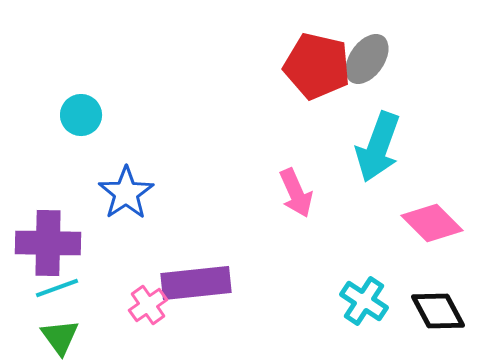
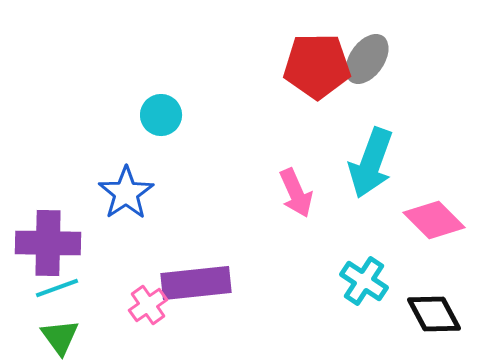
red pentagon: rotated 14 degrees counterclockwise
cyan circle: moved 80 px right
cyan arrow: moved 7 px left, 16 px down
pink diamond: moved 2 px right, 3 px up
cyan cross: moved 20 px up
black diamond: moved 4 px left, 3 px down
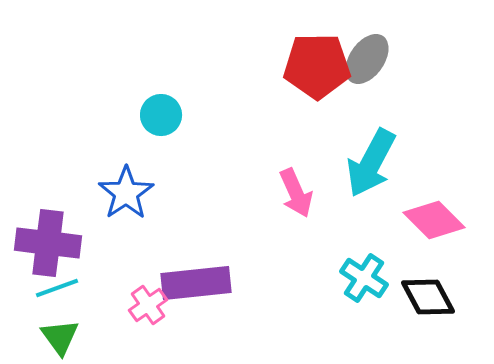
cyan arrow: rotated 8 degrees clockwise
purple cross: rotated 6 degrees clockwise
cyan cross: moved 3 px up
black diamond: moved 6 px left, 17 px up
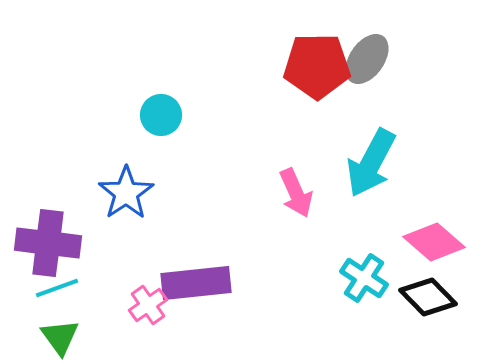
pink diamond: moved 22 px down; rotated 4 degrees counterclockwise
black diamond: rotated 16 degrees counterclockwise
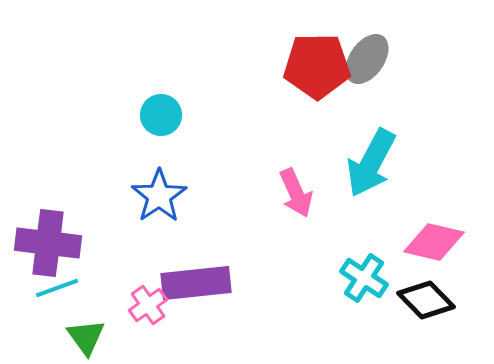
blue star: moved 33 px right, 3 px down
pink diamond: rotated 28 degrees counterclockwise
black diamond: moved 2 px left, 3 px down
green triangle: moved 26 px right
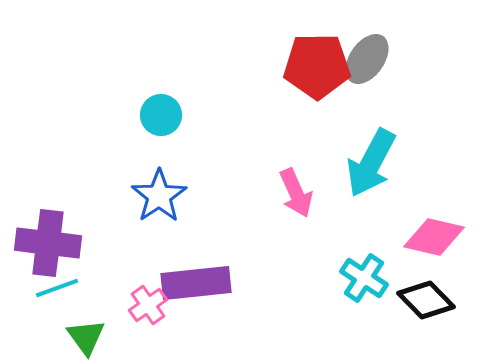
pink diamond: moved 5 px up
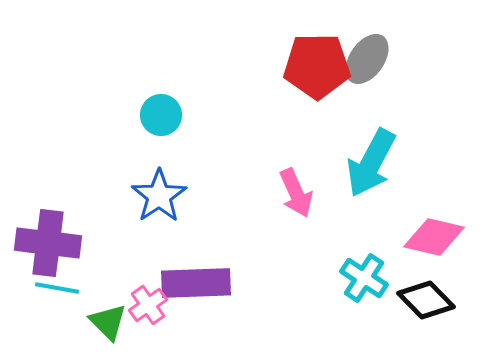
purple rectangle: rotated 4 degrees clockwise
cyan line: rotated 30 degrees clockwise
green triangle: moved 22 px right, 15 px up; rotated 9 degrees counterclockwise
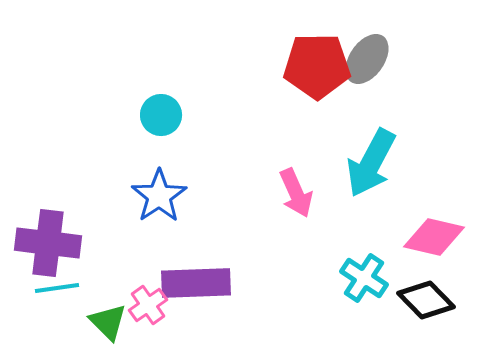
cyan line: rotated 18 degrees counterclockwise
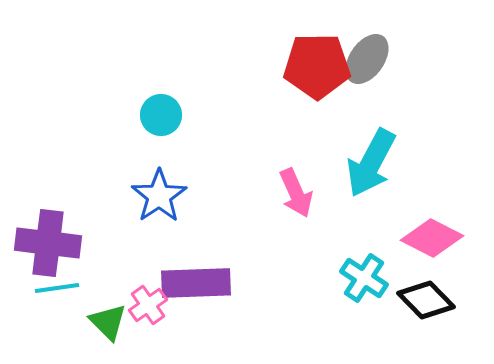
pink diamond: moved 2 px left, 1 px down; rotated 14 degrees clockwise
